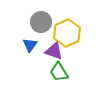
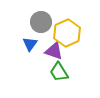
blue triangle: moved 1 px up
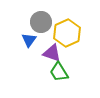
blue triangle: moved 1 px left, 4 px up
purple triangle: moved 2 px left, 2 px down
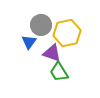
gray circle: moved 3 px down
yellow hexagon: rotated 12 degrees clockwise
blue triangle: moved 2 px down
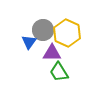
gray circle: moved 2 px right, 5 px down
yellow hexagon: rotated 24 degrees counterclockwise
purple triangle: rotated 18 degrees counterclockwise
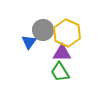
purple triangle: moved 10 px right
green trapezoid: moved 1 px right
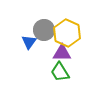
gray circle: moved 1 px right
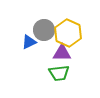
yellow hexagon: moved 1 px right
blue triangle: rotated 28 degrees clockwise
green trapezoid: moved 1 px left, 1 px down; rotated 65 degrees counterclockwise
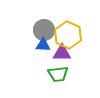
yellow hexagon: moved 2 px down
blue triangle: moved 14 px right, 3 px down; rotated 28 degrees clockwise
green trapezoid: moved 1 px left, 1 px down
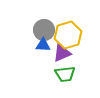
yellow hexagon: rotated 20 degrees clockwise
purple triangle: rotated 24 degrees counterclockwise
green trapezoid: moved 7 px right
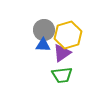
purple triangle: rotated 12 degrees counterclockwise
green trapezoid: moved 3 px left, 1 px down
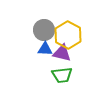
yellow hexagon: rotated 16 degrees counterclockwise
blue triangle: moved 2 px right, 4 px down
purple triangle: rotated 48 degrees clockwise
